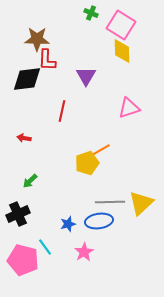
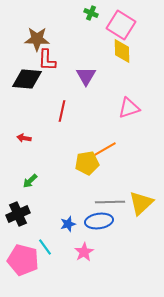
black diamond: rotated 12 degrees clockwise
orange line: moved 6 px right, 2 px up
yellow pentagon: rotated 10 degrees clockwise
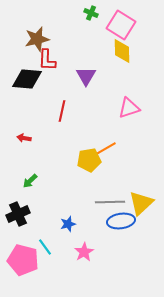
brown star: rotated 15 degrees counterclockwise
yellow pentagon: moved 2 px right, 3 px up
blue ellipse: moved 22 px right
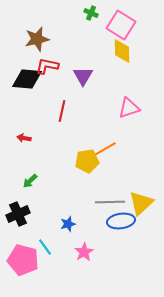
red L-shape: moved 6 px down; rotated 100 degrees clockwise
purple triangle: moved 3 px left
yellow pentagon: moved 2 px left, 1 px down
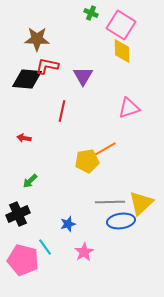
brown star: rotated 15 degrees clockwise
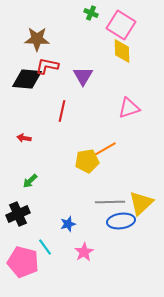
pink pentagon: moved 2 px down
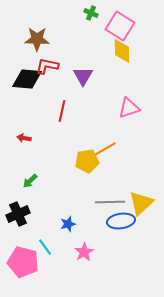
pink square: moved 1 px left, 1 px down
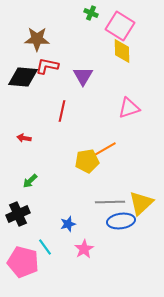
black diamond: moved 4 px left, 2 px up
pink star: moved 3 px up
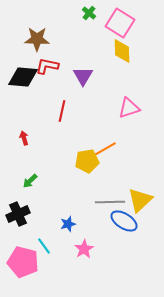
green cross: moved 2 px left; rotated 16 degrees clockwise
pink square: moved 3 px up
red arrow: rotated 64 degrees clockwise
yellow triangle: moved 1 px left, 3 px up
blue ellipse: moved 3 px right; rotated 40 degrees clockwise
cyan line: moved 1 px left, 1 px up
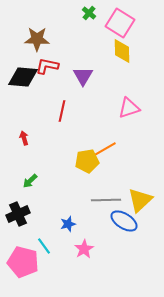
gray line: moved 4 px left, 2 px up
